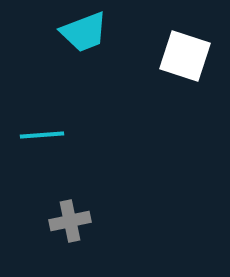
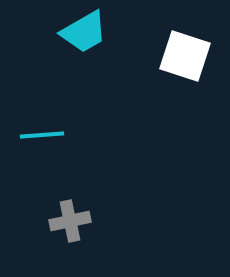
cyan trapezoid: rotated 9 degrees counterclockwise
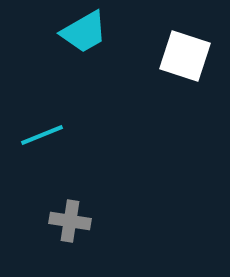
cyan line: rotated 18 degrees counterclockwise
gray cross: rotated 21 degrees clockwise
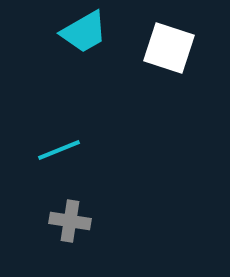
white square: moved 16 px left, 8 px up
cyan line: moved 17 px right, 15 px down
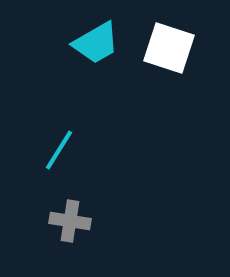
cyan trapezoid: moved 12 px right, 11 px down
cyan line: rotated 36 degrees counterclockwise
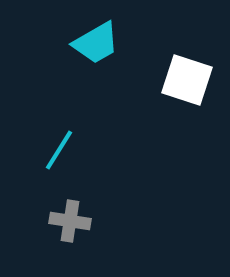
white square: moved 18 px right, 32 px down
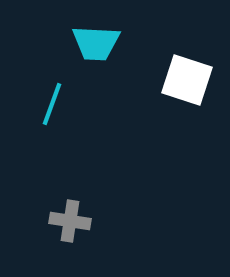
cyan trapezoid: rotated 33 degrees clockwise
cyan line: moved 7 px left, 46 px up; rotated 12 degrees counterclockwise
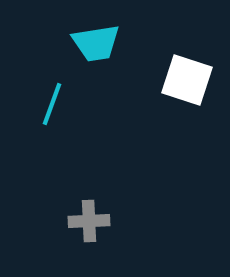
cyan trapezoid: rotated 12 degrees counterclockwise
gray cross: moved 19 px right; rotated 12 degrees counterclockwise
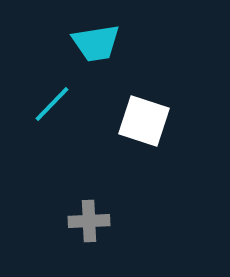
white square: moved 43 px left, 41 px down
cyan line: rotated 24 degrees clockwise
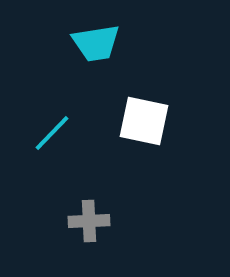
cyan line: moved 29 px down
white square: rotated 6 degrees counterclockwise
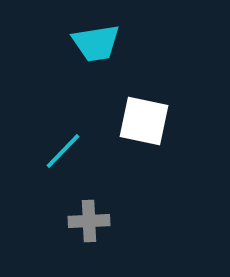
cyan line: moved 11 px right, 18 px down
